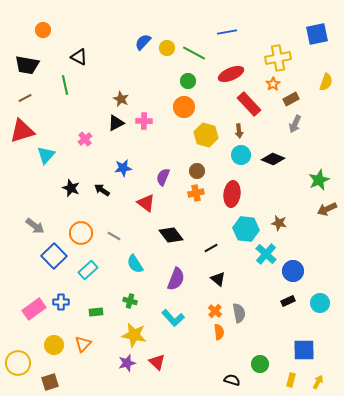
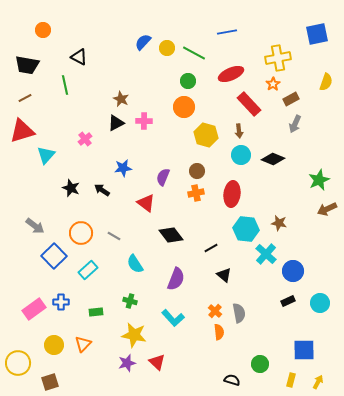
black triangle at (218, 279): moved 6 px right, 4 px up
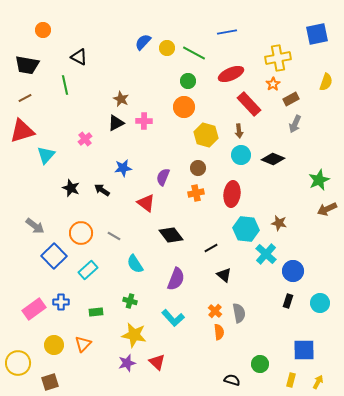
brown circle at (197, 171): moved 1 px right, 3 px up
black rectangle at (288, 301): rotated 48 degrees counterclockwise
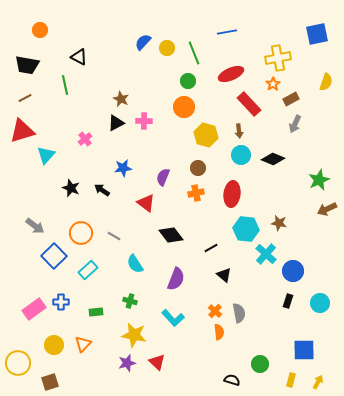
orange circle at (43, 30): moved 3 px left
green line at (194, 53): rotated 40 degrees clockwise
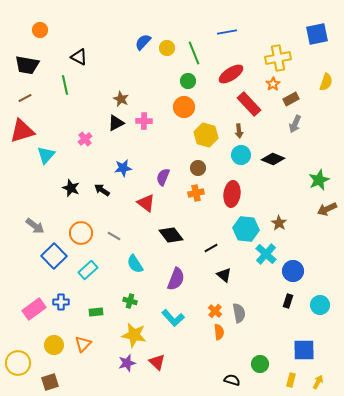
red ellipse at (231, 74): rotated 10 degrees counterclockwise
brown star at (279, 223): rotated 21 degrees clockwise
cyan circle at (320, 303): moved 2 px down
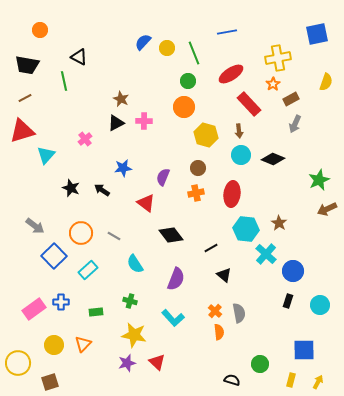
green line at (65, 85): moved 1 px left, 4 px up
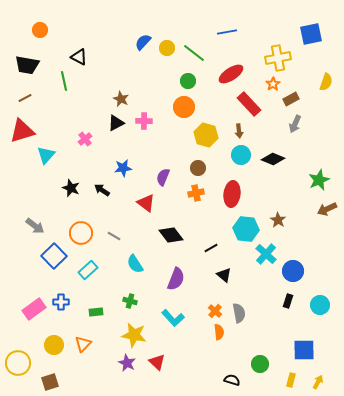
blue square at (317, 34): moved 6 px left
green line at (194, 53): rotated 30 degrees counterclockwise
brown star at (279, 223): moved 1 px left, 3 px up
purple star at (127, 363): rotated 30 degrees counterclockwise
